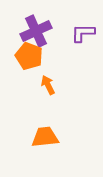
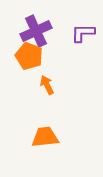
orange arrow: moved 1 px left
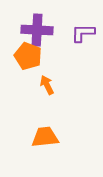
purple cross: moved 1 px right, 1 px up; rotated 28 degrees clockwise
orange pentagon: moved 1 px left
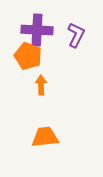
purple L-shape: moved 7 px left, 2 px down; rotated 115 degrees clockwise
orange arrow: moved 6 px left; rotated 24 degrees clockwise
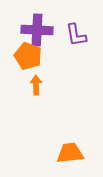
purple L-shape: rotated 145 degrees clockwise
orange arrow: moved 5 px left
orange trapezoid: moved 25 px right, 16 px down
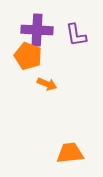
orange arrow: moved 11 px right, 1 px up; rotated 114 degrees clockwise
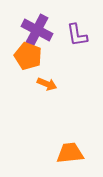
purple cross: rotated 24 degrees clockwise
purple L-shape: moved 1 px right
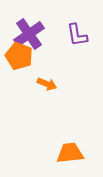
purple cross: moved 8 px left, 4 px down; rotated 28 degrees clockwise
orange pentagon: moved 9 px left
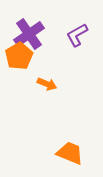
purple L-shape: rotated 70 degrees clockwise
orange pentagon: rotated 20 degrees clockwise
orange trapezoid: rotated 28 degrees clockwise
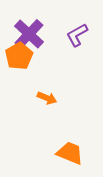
purple cross: rotated 12 degrees counterclockwise
orange arrow: moved 14 px down
